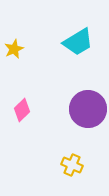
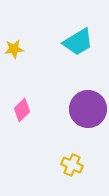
yellow star: rotated 18 degrees clockwise
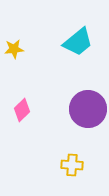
cyan trapezoid: rotated 8 degrees counterclockwise
yellow cross: rotated 20 degrees counterclockwise
